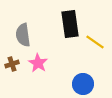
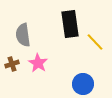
yellow line: rotated 12 degrees clockwise
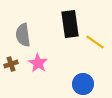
yellow line: rotated 12 degrees counterclockwise
brown cross: moved 1 px left
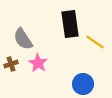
gray semicircle: moved 4 px down; rotated 25 degrees counterclockwise
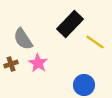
black rectangle: rotated 52 degrees clockwise
blue circle: moved 1 px right, 1 px down
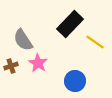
gray semicircle: moved 1 px down
brown cross: moved 2 px down
blue circle: moved 9 px left, 4 px up
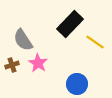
brown cross: moved 1 px right, 1 px up
blue circle: moved 2 px right, 3 px down
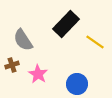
black rectangle: moved 4 px left
pink star: moved 11 px down
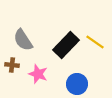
black rectangle: moved 21 px down
brown cross: rotated 24 degrees clockwise
pink star: rotated 12 degrees counterclockwise
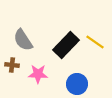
pink star: rotated 18 degrees counterclockwise
